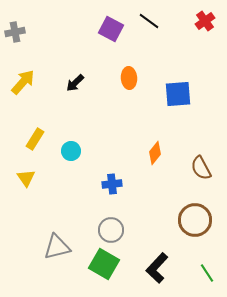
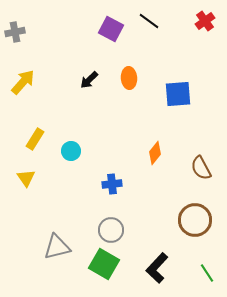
black arrow: moved 14 px right, 3 px up
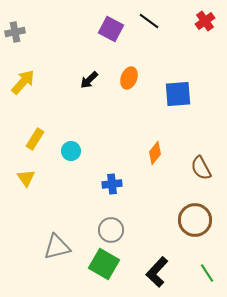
orange ellipse: rotated 25 degrees clockwise
black L-shape: moved 4 px down
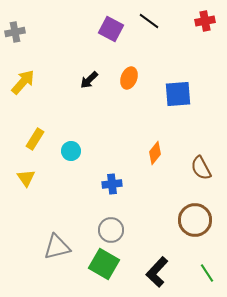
red cross: rotated 24 degrees clockwise
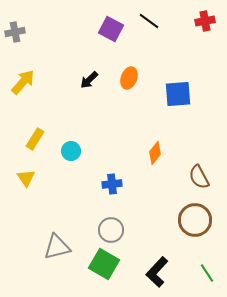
brown semicircle: moved 2 px left, 9 px down
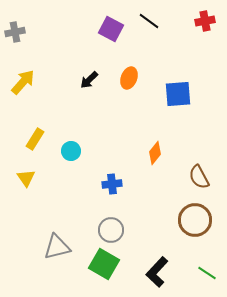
green line: rotated 24 degrees counterclockwise
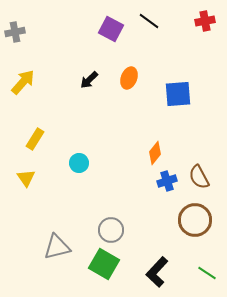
cyan circle: moved 8 px right, 12 px down
blue cross: moved 55 px right, 3 px up; rotated 12 degrees counterclockwise
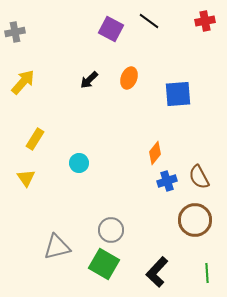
green line: rotated 54 degrees clockwise
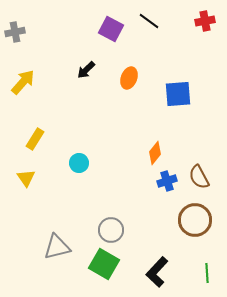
black arrow: moved 3 px left, 10 px up
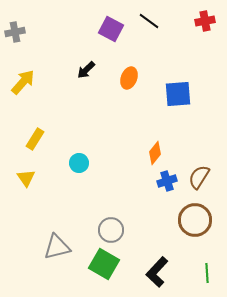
brown semicircle: rotated 60 degrees clockwise
